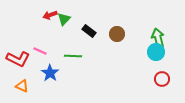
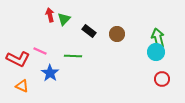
red arrow: rotated 96 degrees clockwise
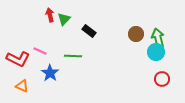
brown circle: moved 19 px right
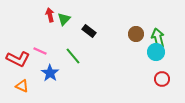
green line: rotated 48 degrees clockwise
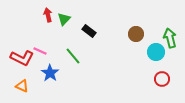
red arrow: moved 2 px left
green arrow: moved 12 px right
red L-shape: moved 4 px right, 1 px up
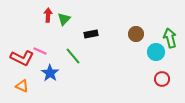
red arrow: rotated 16 degrees clockwise
black rectangle: moved 2 px right, 3 px down; rotated 48 degrees counterclockwise
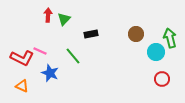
blue star: rotated 12 degrees counterclockwise
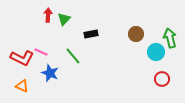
pink line: moved 1 px right, 1 px down
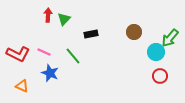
brown circle: moved 2 px left, 2 px up
green arrow: rotated 126 degrees counterclockwise
pink line: moved 3 px right
red L-shape: moved 4 px left, 4 px up
red circle: moved 2 px left, 3 px up
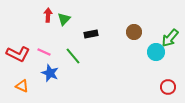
red circle: moved 8 px right, 11 px down
